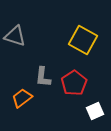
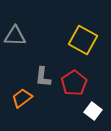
gray triangle: rotated 15 degrees counterclockwise
white square: moved 2 px left; rotated 30 degrees counterclockwise
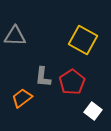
red pentagon: moved 2 px left, 1 px up
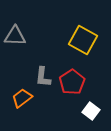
white square: moved 2 px left
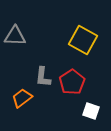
white square: rotated 18 degrees counterclockwise
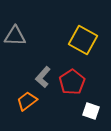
gray L-shape: rotated 35 degrees clockwise
orange trapezoid: moved 5 px right, 3 px down
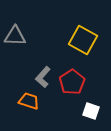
orange trapezoid: moved 2 px right; rotated 55 degrees clockwise
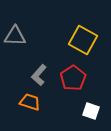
gray L-shape: moved 4 px left, 2 px up
red pentagon: moved 1 px right, 4 px up
orange trapezoid: moved 1 px right, 1 px down
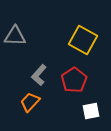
red pentagon: moved 1 px right, 2 px down
orange trapezoid: rotated 65 degrees counterclockwise
white square: rotated 30 degrees counterclockwise
